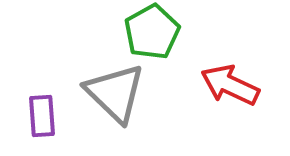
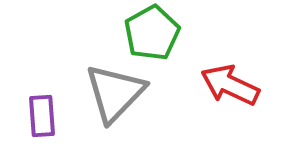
green pentagon: moved 1 px down
gray triangle: rotated 30 degrees clockwise
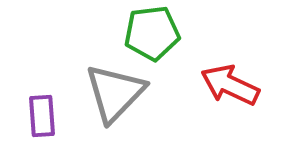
green pentagon: rotated 22 degrees clockwise
